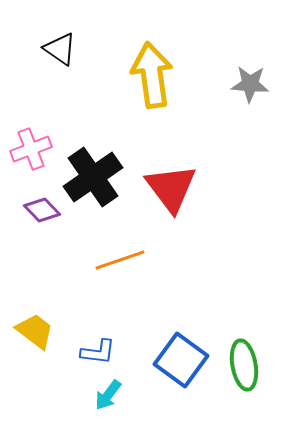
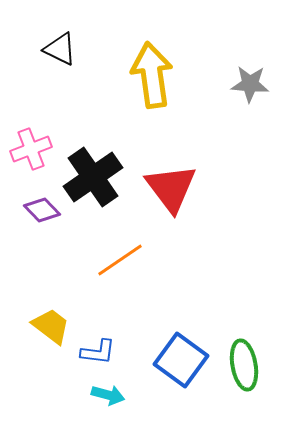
black triangle: rotated 9 degrees counterclockwise
orange line: rotated 15 degrees counterclockwise
yellow trapezoid: moved 16 px right, 5 px up
cyan arrow: rotated 112 degrees counterclockwise
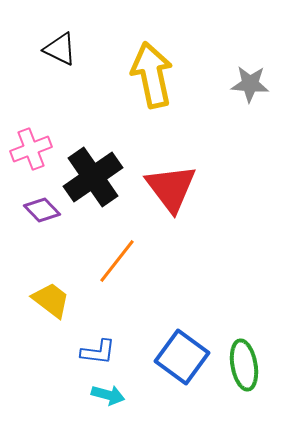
yellow arrow: rotated 4 degrees counterclockwise
orange line: moved 3 px left, 1 px down; rotated 18 degrees counterclockwise
yellow trapezoid: moved 26 px up
blue square: moved 1 px right, 3 px up
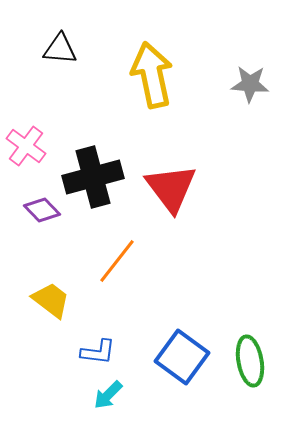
black triangle: rotated 21 degrees counterclockwise
pink cross: moved 5 px left, 3 px up; rotated 33 degrees counterclockwise
black cross: rotated 20 degrees clockwise
green ellipse: moved 6 px right, 4 px up
cyan arrow: rotated 120 degrees clockwise
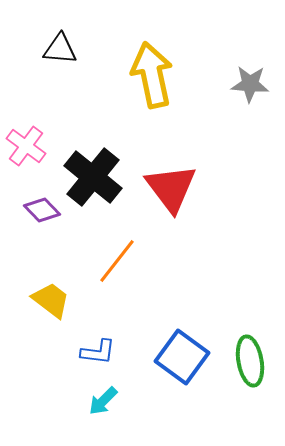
black cross: rotated 36 degrees counterclockwise
cyan arrow: moved 5 px left, 6 px down
